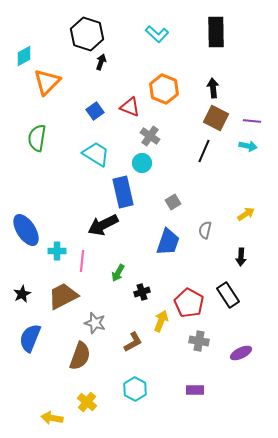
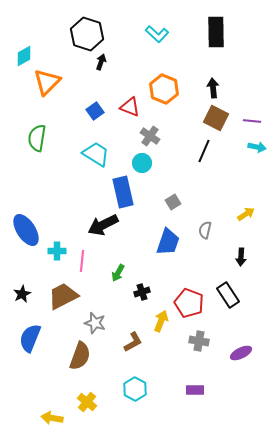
cyan arrow at (248, 146): moved 9 px right, 1 px down
red pentagon at (189, 303): rotated 8 degrees counterclockwise
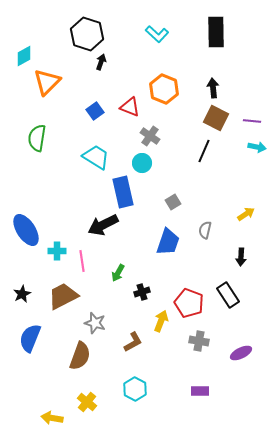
cyan trapezoid at (96, 154): moved 3 px down
pink line at (82, 261): rotated 15 degrees counterclockwise
purple rectangle at (195, 390): moved 5 px right, 1 px down
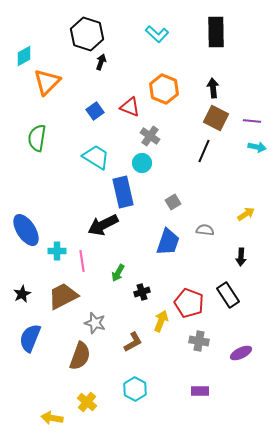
gray semicircle at (205, 230): rotated 84 degrees clockwise
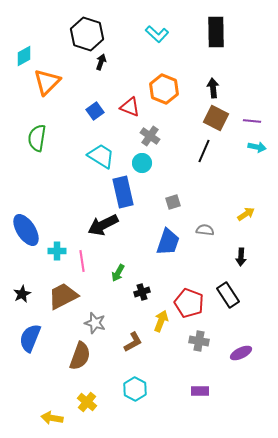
cyan trapezoid at (96, 157): moved 5 px right, 1 px up
gray square at (173, 202): rotated 14 degrees clockwise
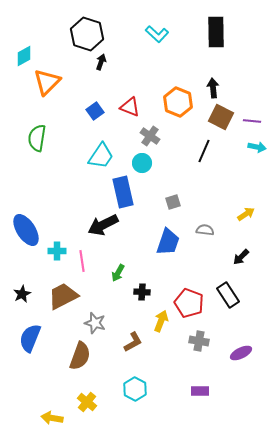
orange hexagon at (164, 89): moved 14 px right, 13 px down
brown square at (216, 118): moved 5 px right, 1 px up
cyan trapezoid at (101, 156): rotated 92 degrees clockwise
black arrow at (241, 257): rotated 42 degrees clockwise
black cross at (142, 292): rotated 21 degrees clockwise
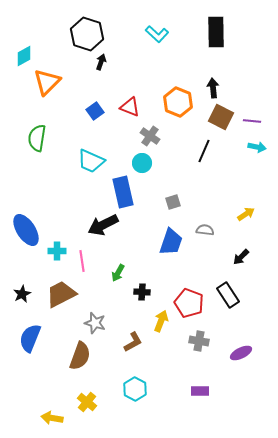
cyan trapezoid at (101, 156): moved 10 px left, 5 px down; rotated 80 degrees clockwise
blue trapezoid at (168, 242): moved 3 px right
brown trapezoid at (63, 296): moved 2 px left, 2 px up
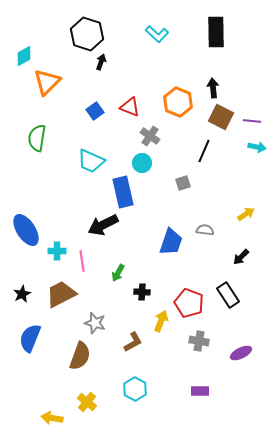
gray square at (173, 202): moved 10 px right, 19 px up
